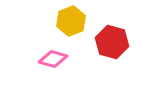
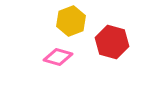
pink diamond: moved 5 px right, 2 px up
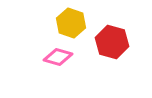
yellow hexagon: moved 2 px down; rotated 20 degrees counterclockwise
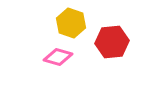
red hexagon: rotated 20 degrees counterclockwise
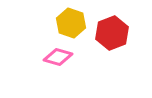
red hexagon: moved 9 px up; rotated 16 degrees counterclockwise
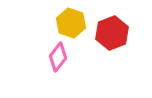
pink diamond: rotated 68 degrees counterclockwise
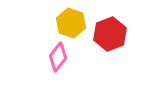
red hexagon: moved 2 px left, 1 px down
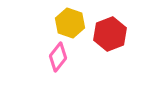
yellow hexagon: moved 1 px left
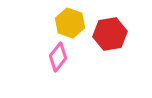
red hexagon: rotated 12 degrees clockwise
